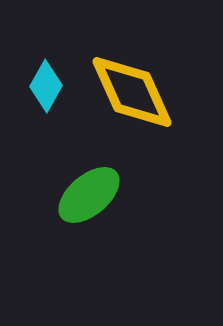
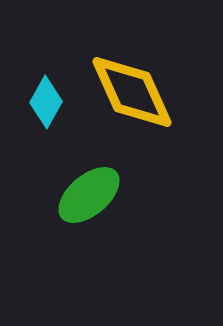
cyan diamond: moved 16 px down
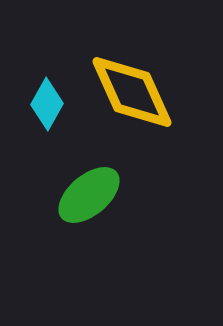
cyan diamond: moved 1 px right, 2 px down
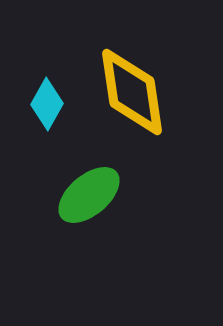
yellow diamond: rotated 16 degrees clockwise
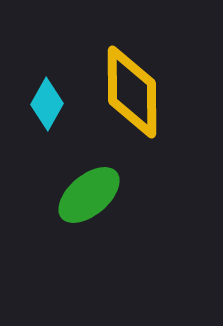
yellow diamond: rotated 8 degrees clockwise
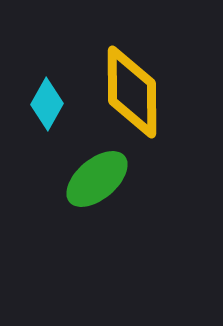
green ellipse: moved 8 px right, 16 px up
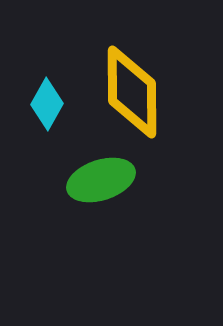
green ellipse: moved 4 px right, 1 px down; rotated 22 degrees clockwise
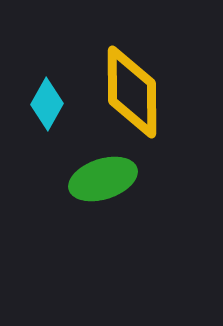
green ellipse: moved 2 px right, 1 px up
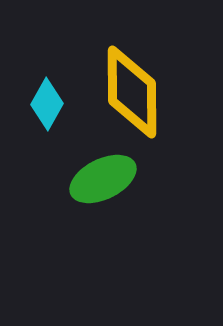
green ellipse: rotated 8 degrees counterclockwise
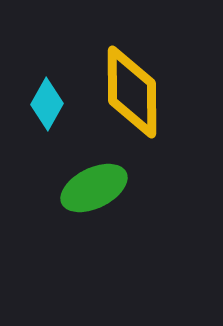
green ellipse: moved 9 px left, 9 px down
